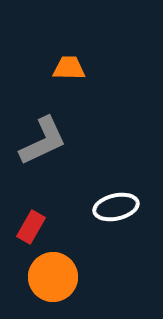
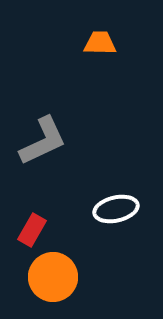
orange trapezoid: moved 31 px right, 25 px up
white ellipse: moved 2 px down
red rectangle: moved 1 px right, 3 px down
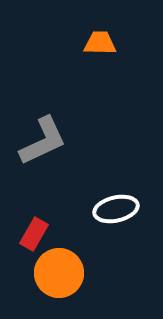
red rectangle: moved 2 px right, 4 px down
orange circle: moved 6 px right, 4 px up
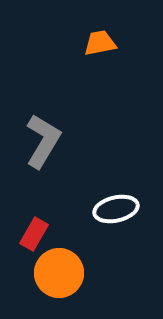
orange trapezoid: rotated 12 degrees counterclockwise
gray L-shape: rotated 34 degrees counterclockwise
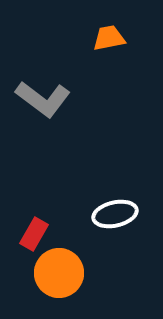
orange trapezoid: moved 9 px right, 5 px up
gray L-shape: moved 42 px up; rotated 96 degrees clockwise
white ellipse: moved 1 px left, 5 px down
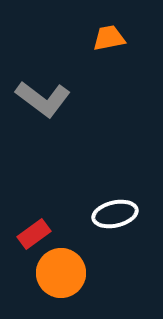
red rectangle: rotated 24 degrees clockwise
orange circle: moved 2 px right
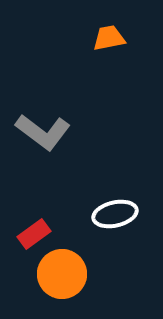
gray L-shape: moved 33 px down
orange circle: moved 1 px right, 1 px down
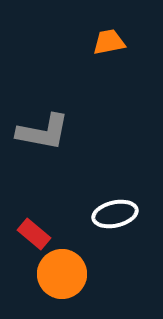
orange trapezoid: moved 4 px down
gray L-shape: rotated 26 degrees counterclockwise
red rectangle: rotated 76 degrees clockwise
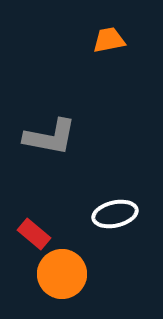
orange trapezoid: moved 2 px up
gray L-shape: moved 7 px right, 5 px down
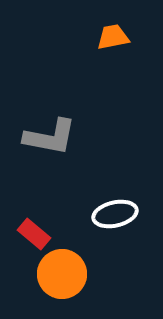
orange trapezoid: moved 4 px right, 3 px up
